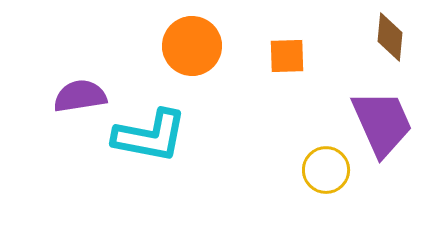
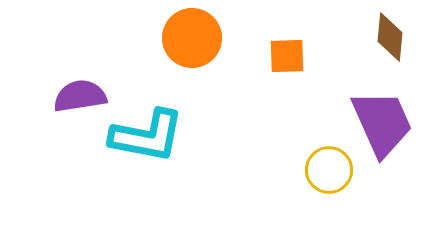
orange circle: moved 8 px up
cyan L-shape: moved 3 px left
yellow circle: moved 3 px right
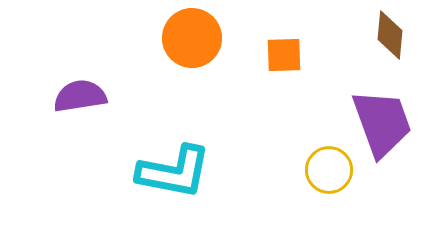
brown diamond: moved 2 px up
orange square: moved 3 px left, 1 px up
purple trapezoid: rotated 4 degrees clockwise
cyan L-shape: moved 27 px right, 36 px down
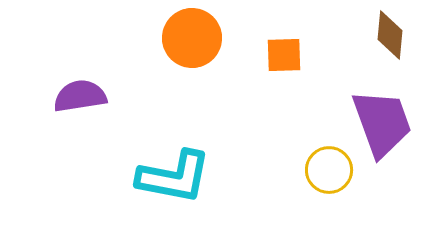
cyan L-shape: moved 5 px down
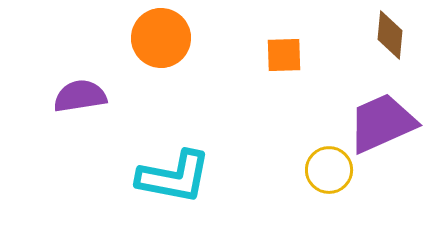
orange circle: moved 31 px left
purple trapezoid: rotated 94 degrees counterclockwise
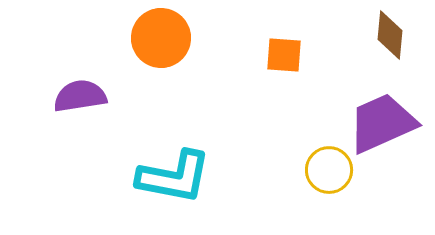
orange square: rotated 6 degrees clockwise
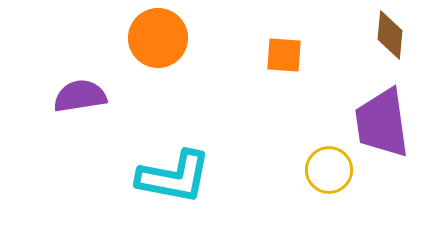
orange circle: moved 3 px left
purple trapezoid: rotated 74 degrees counterclockwise
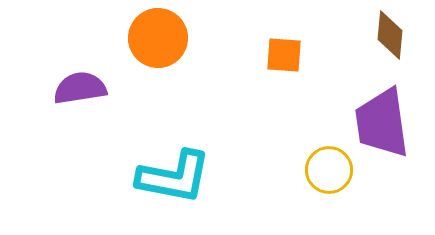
purple semicircle: moved 8 px up
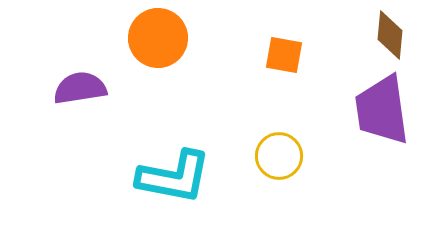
orange square: rotated 6 degrees clockwise
purple trapezoid: moved 13 px up
yellow circle: moved 50 px left, 14 px up
